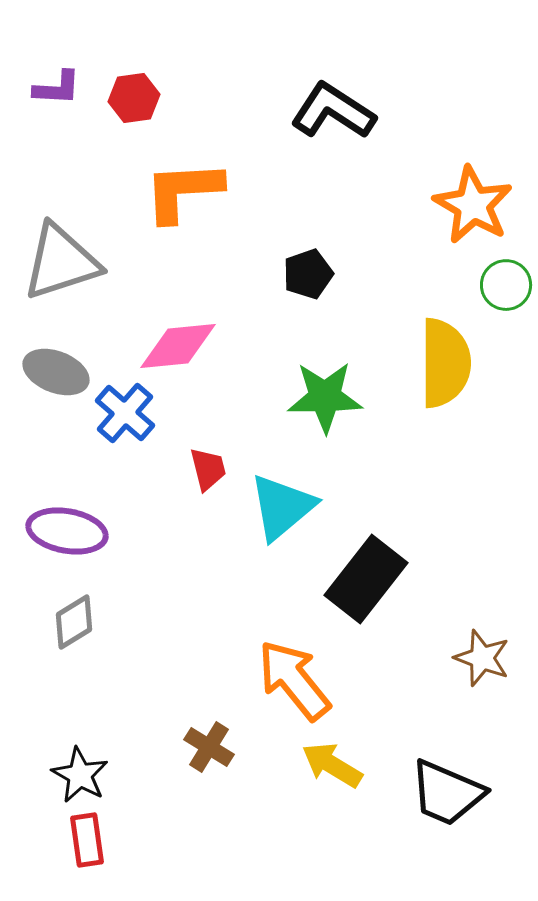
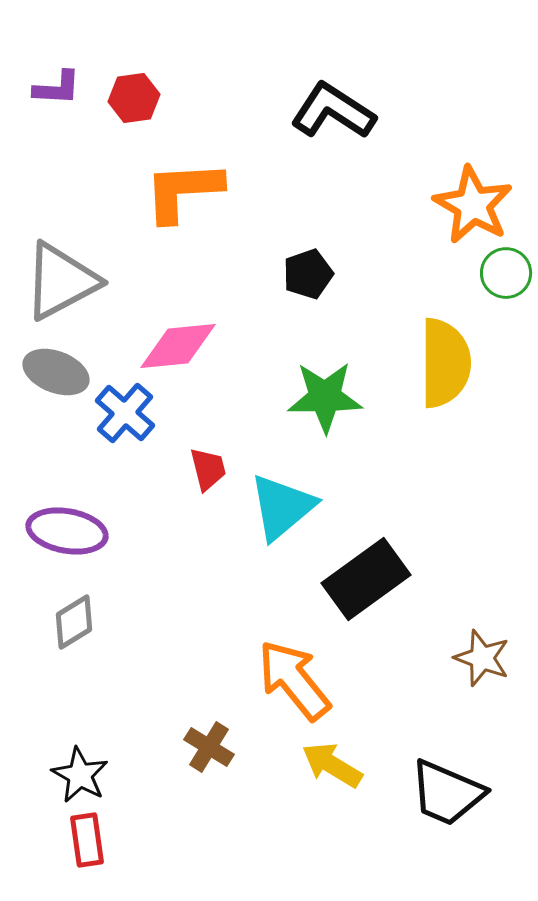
gray triangle: moved 19 px down; rotated 10 degrees counterclockwise
green circle: moved 12 px up
black rectangle: rotated 16 degrees clockwise
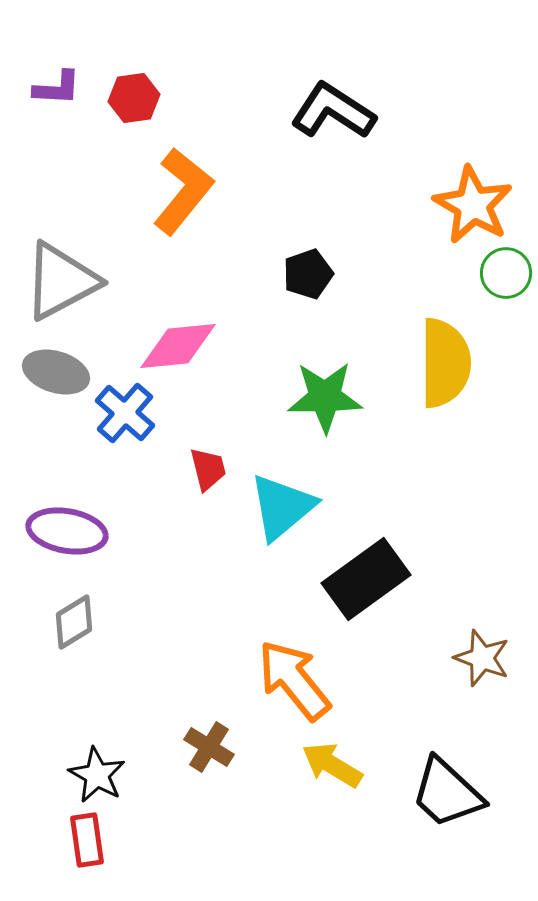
orange L-shape: rotated 132 degrees clockwise
gray ellipse: rotated 4 degrees counterclockwise
black star: moved 17 px right
black trapezoid: rotated 20 degrees clockwise
